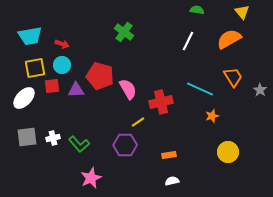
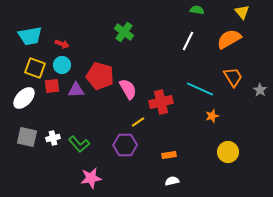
yellow square: rotated 30 degrees clockwise
gray square: rotated 20 degrees clockwise
pink star: rotated 15 degrees clockwise
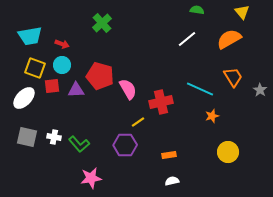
green cross: moved 22 px left, 9 px up; rotated 12 degrees clockwise
white line: moved 1 px left, 2 px up; rotated 24 degrees clockwise
white cross: moved 1 px right, 1 px up; rotated 24 degrees clockwise
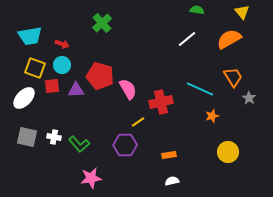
gray star: moved 11 px left, 8 px down
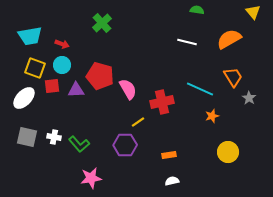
yellow triangle: moved 11 px right
white line: moved 3 px down; rotated 54 degrees clockwise
red cross: moved 1 px right
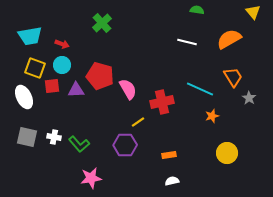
white ellipse: moved 1 px up; rotated 70 degrees counterclockwise
yellow circle: moved 1 px left, 1 px down
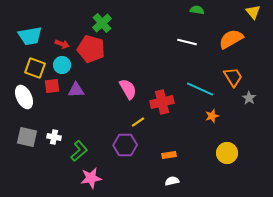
orange semicircle: moved 2 px right
red pentagon: moved 9 px left, 27 px up
green L-shape: moved 7 px down; rotated 90 degrees counterclockwise
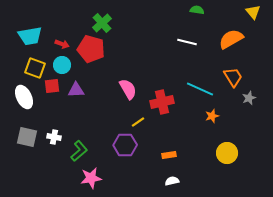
gray star: rotated 16 degrees clockwise
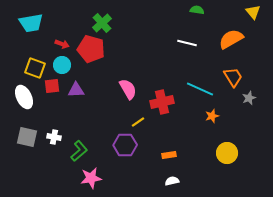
cyan trapezoid: moved 1 px right, 13 px up
white line: moved 1 px down
